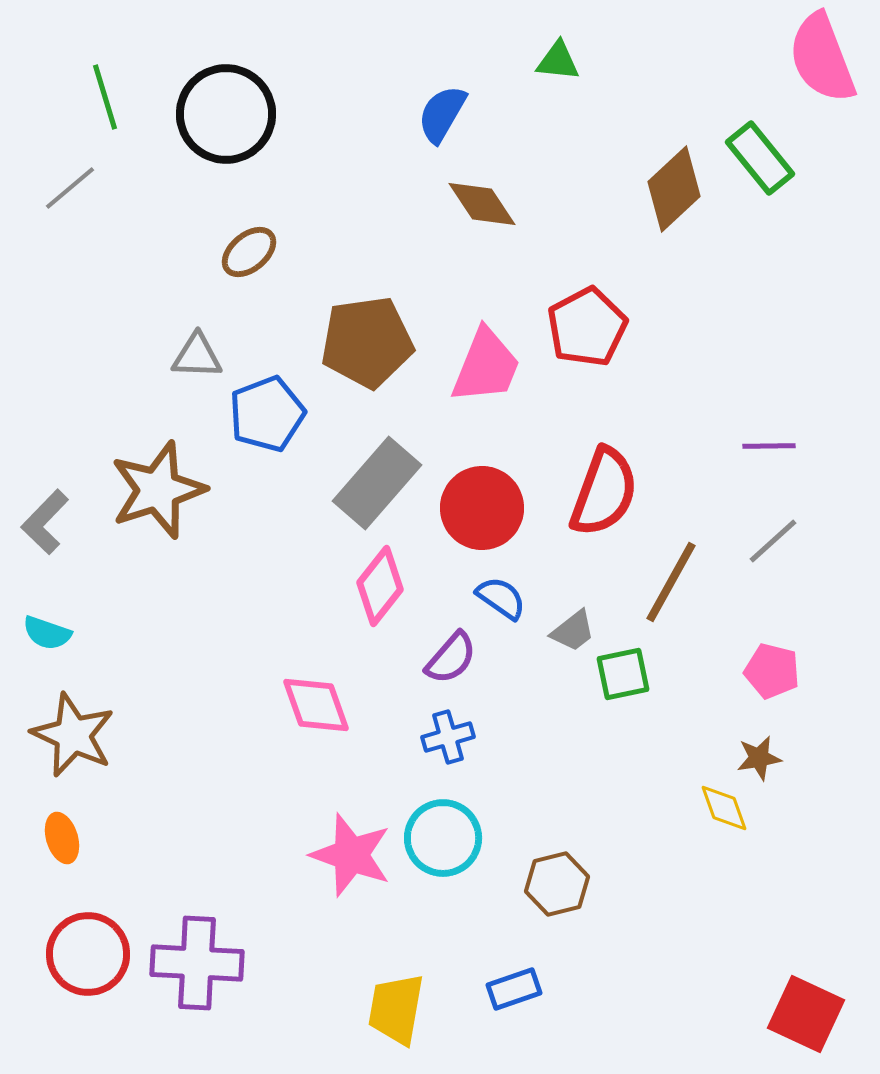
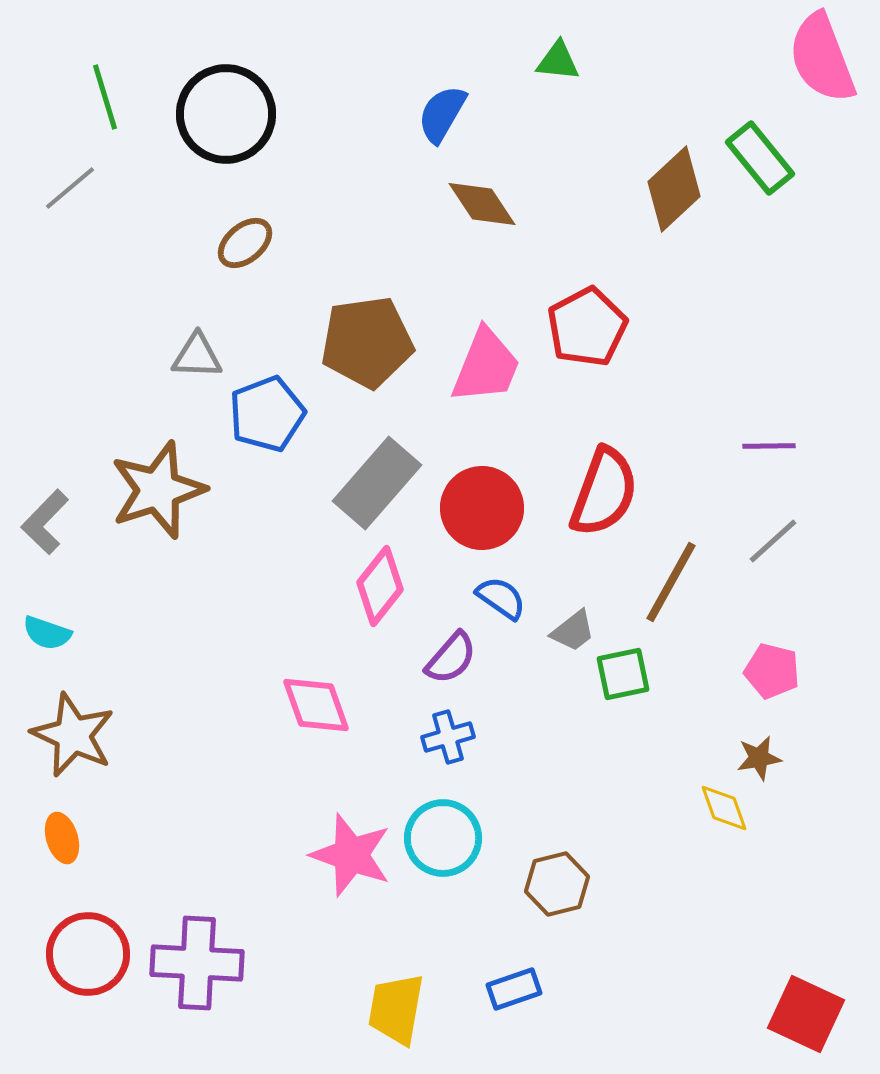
brown ellipse at (249, 252): moved 4 px left, 9 px up
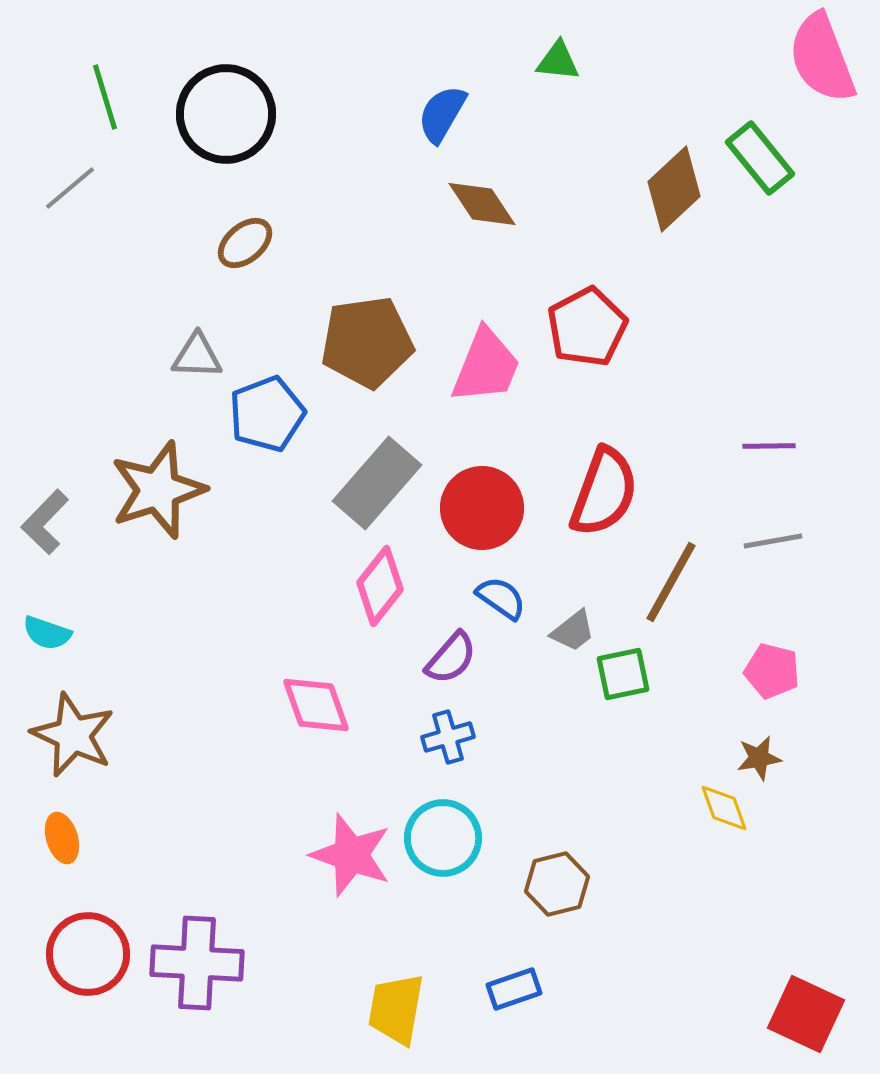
gray line at (773, 541): rotated 32 degrees clockwise
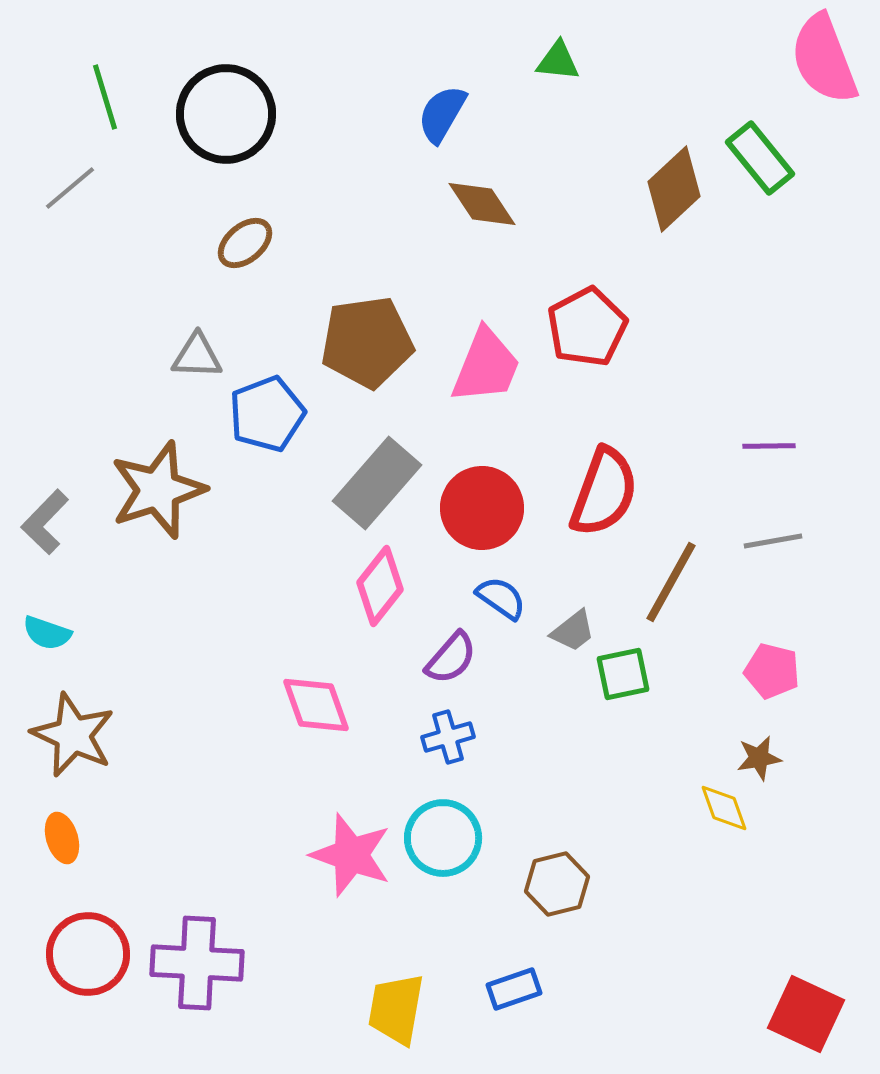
pink semicircle at (822, 58): moved 2 px right, 1 px down
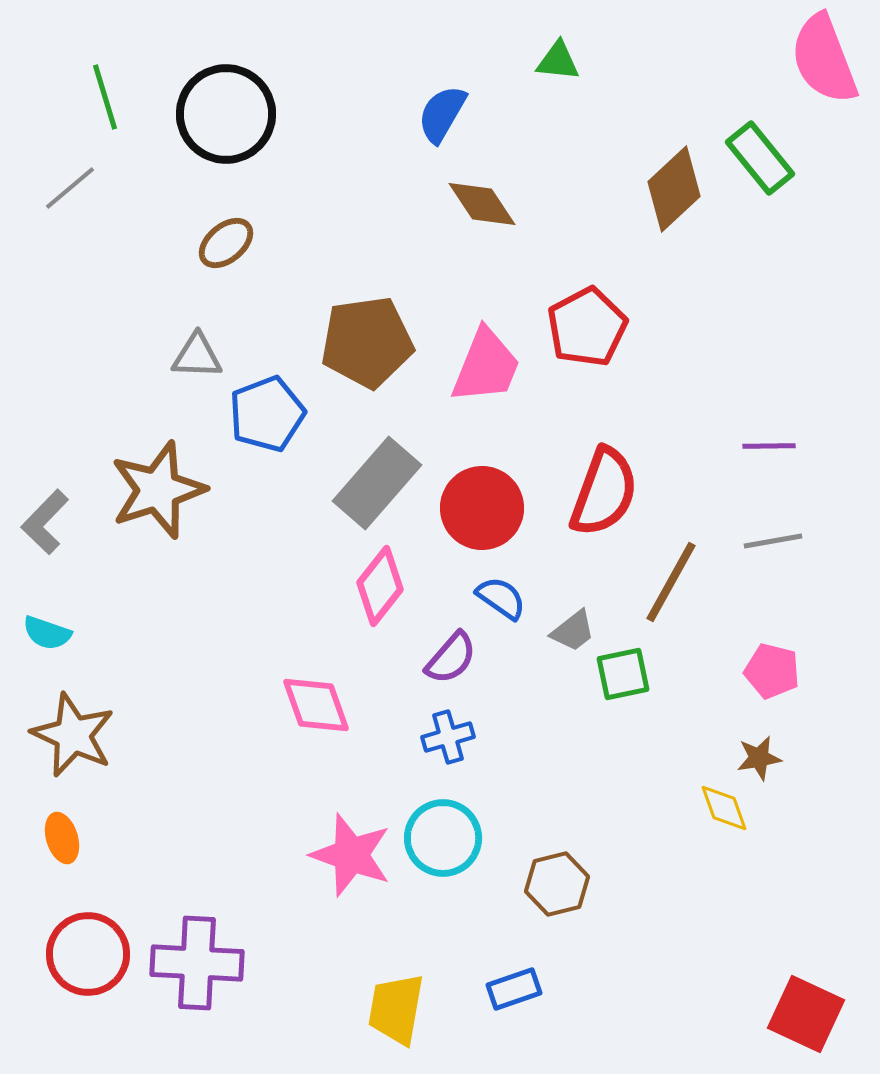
brown ellipse at (245, 243): moved 19 px left
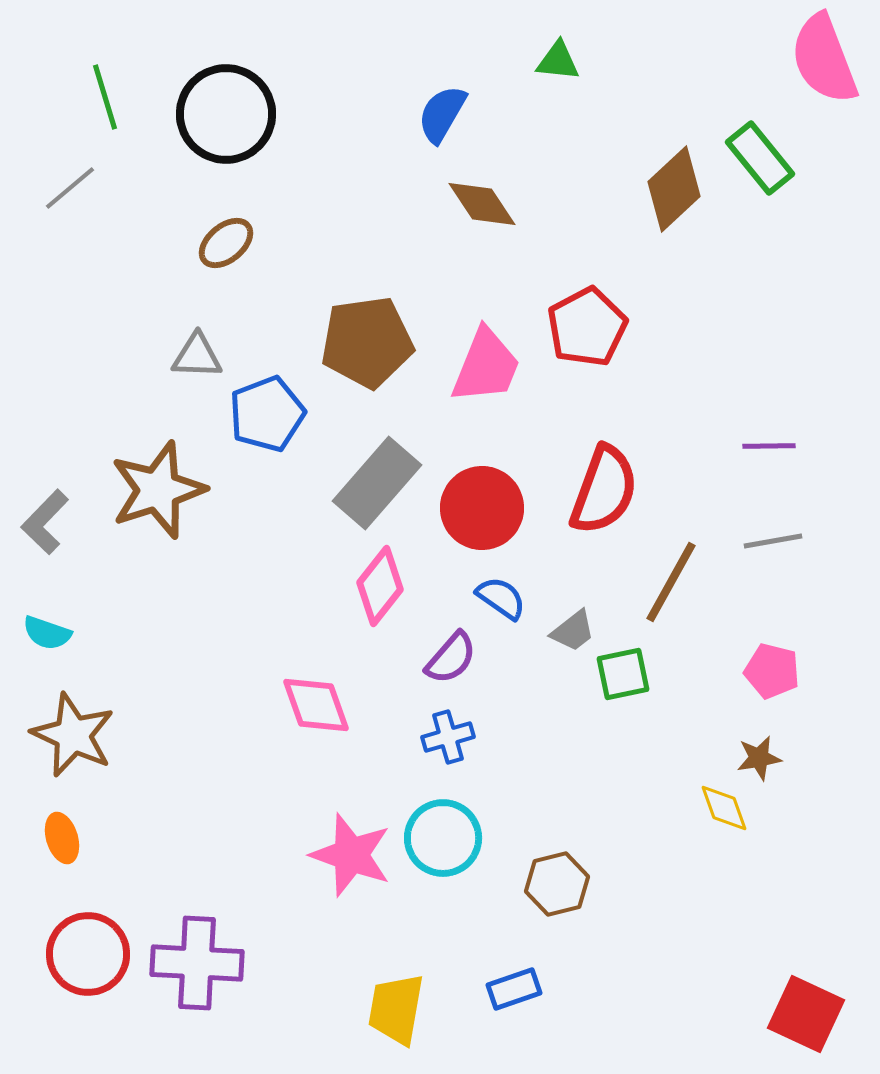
red semicircle at (604, 492): moved 2 px up
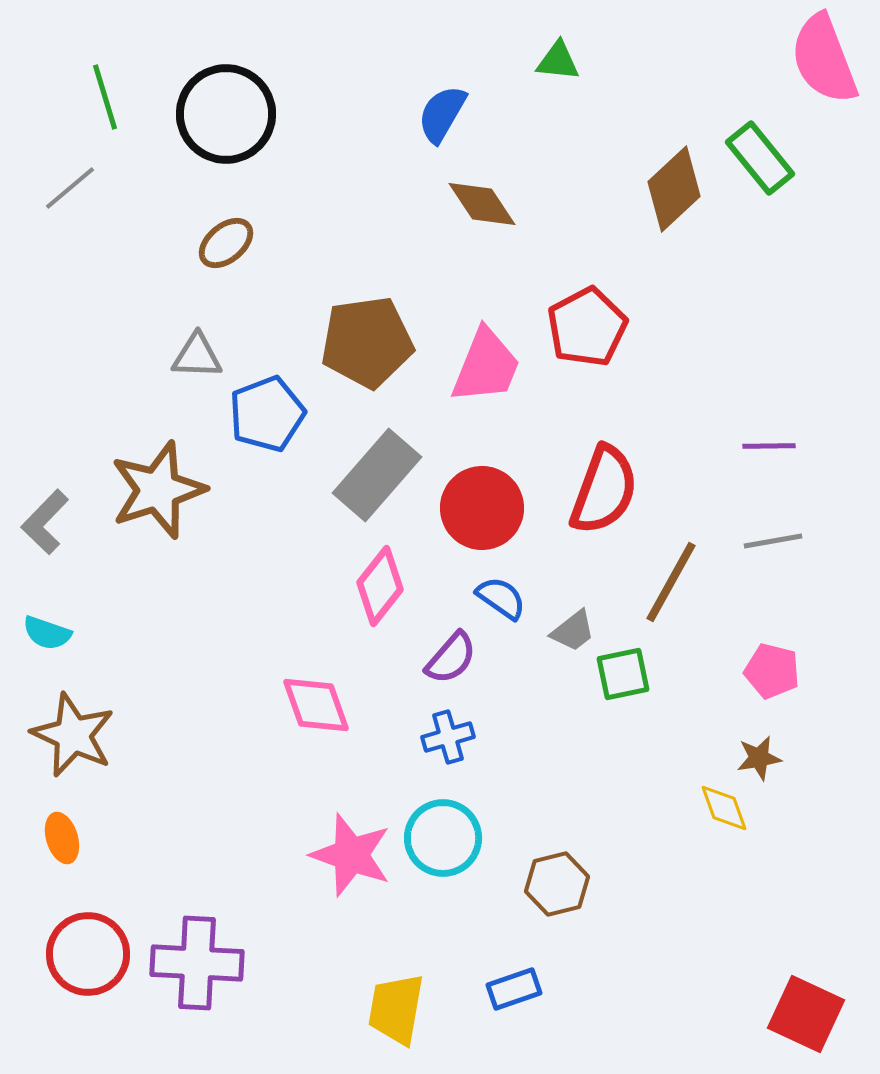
gray rectangle at (377, 483): moved 8 px up
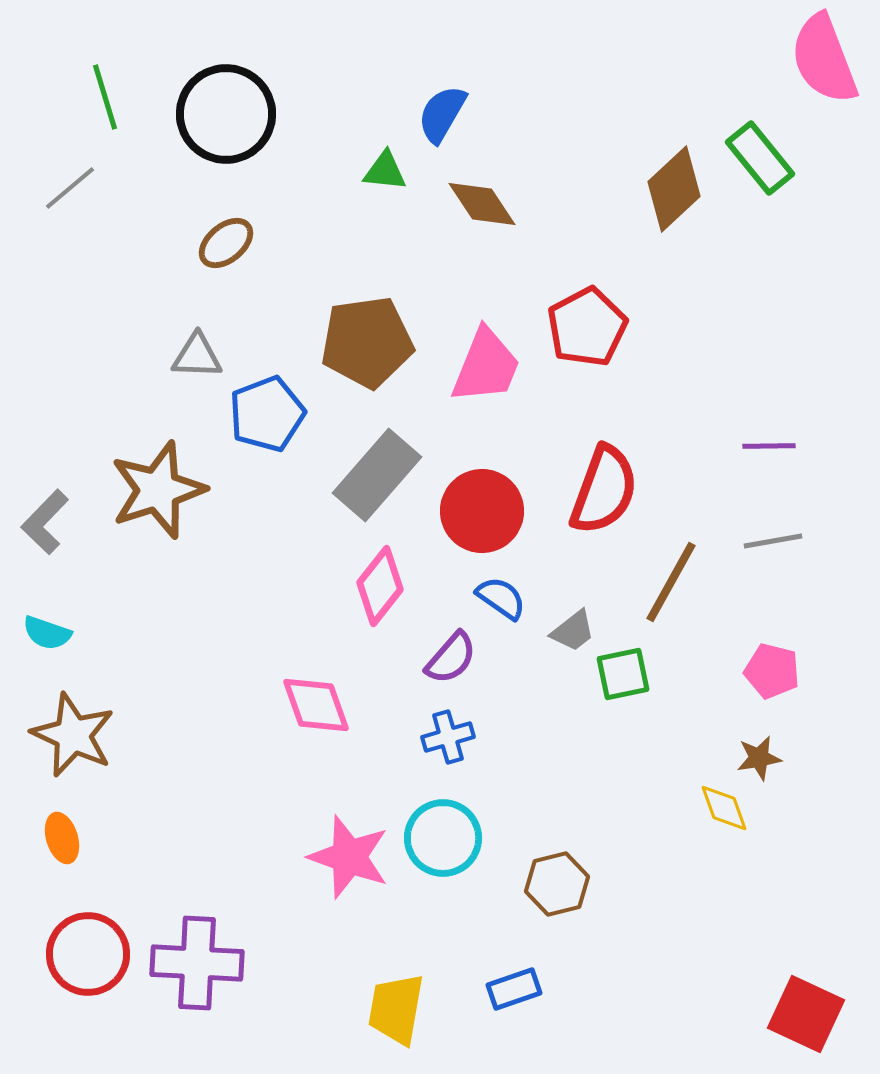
green triangle at (558, 61): moved 173 px left, 110 px down
red circle at (482, 508): moved 3 px down
pink star at (351, 855): moved 2 px left, 2 px down
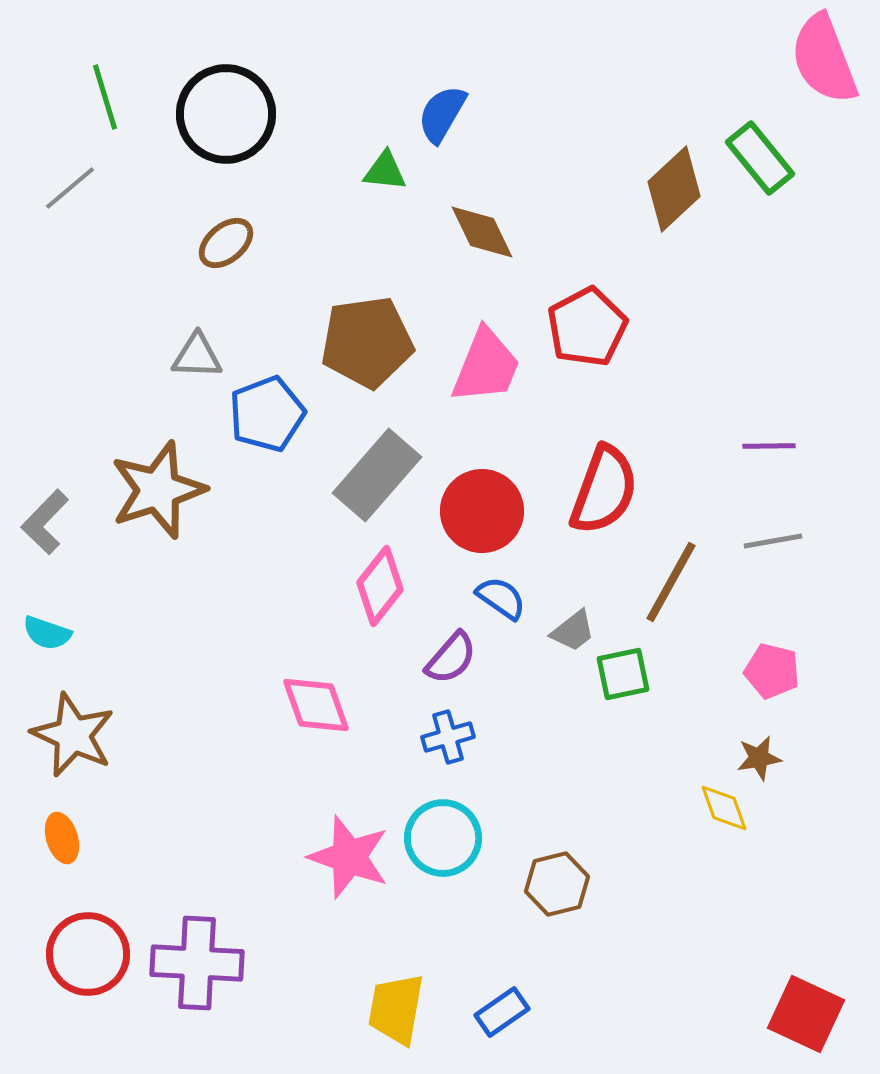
brown diamond at (482, 204): moved 28 px down; rotated 8 degrees clockwise
blue rectangle at (514, 989): moved 12 px left, 23 px down; rotated 16 degrees counterclockwise
